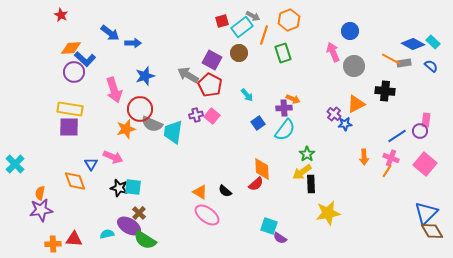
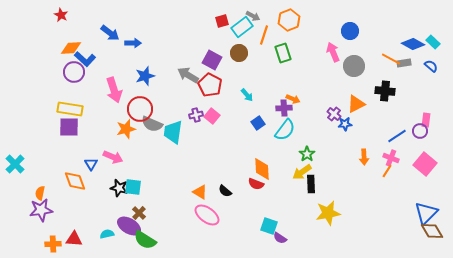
red semicircle at (256, 184): rotated 63 degrees clockwise
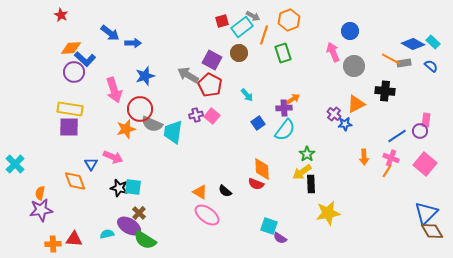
orange arrow at (293, 99): rotated 56 degrees counterclockwise
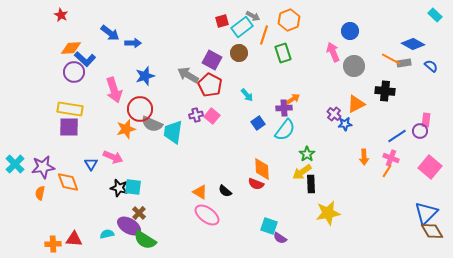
cyan rectangle at (433, 42): moved 2 px right, 27 px up
pink square at (425, 164): moved 5 px right, 3 px down
orange diamond at (75, 181): moved 7 px left, 1 px down
purple star at (41, 210): moved 2 px right, 43 px up
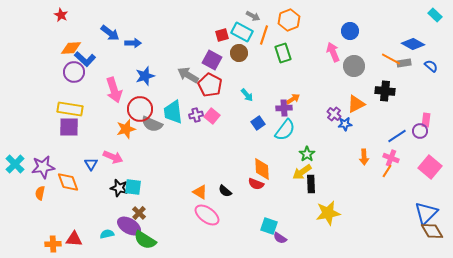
red square at (222, 21): moved 14 px down
cyan rectangle at (242, 27): moved 5 px down; rotated 65 degrees clockwise
cyan trapezoid at (173, 132): moved 20 px up; rotated 15 degrees counterclockwise
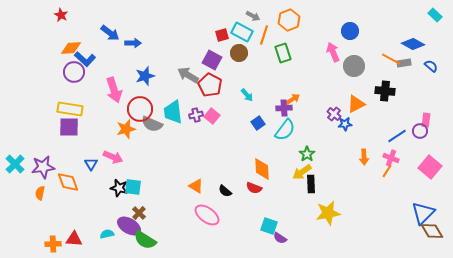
red semicircle at (256, 184): moved 2 px left, 4 px down
orange triangle at (200, 192): moved 4 px left, 6 px up
blue triangle at (426, 213): moved 3 px left
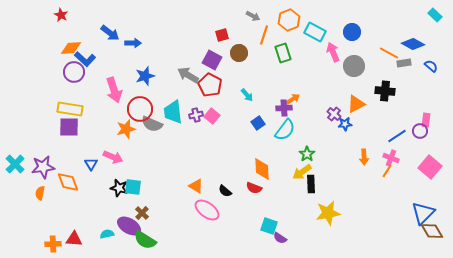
blue circle at (350, 31): moved 2 px right, 1 px down
cyan rectangle at (242, 32): moved 73 px right
orange line at (391, 59): moved 2 px left, 6 px up
brown cross at (139, 213): moved 3 px right
pink ellipse at (207, 215): moved 5 px up
